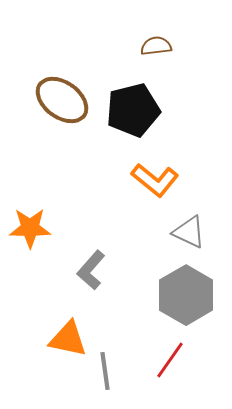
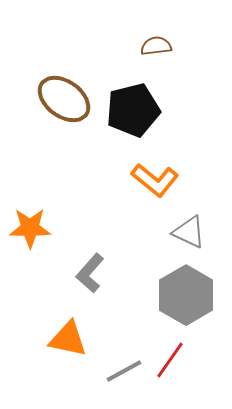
brown ellipse: moved 2 px right, 1 px up
gray L-shape: moved 1 px left, 3 px down
gray line: moved 19 px right; rotated 69 degrees clockwise
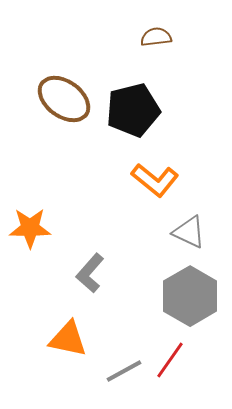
brown semicircle: moved 9 px up
gray hexagon: moved 4 px right, 1 px down
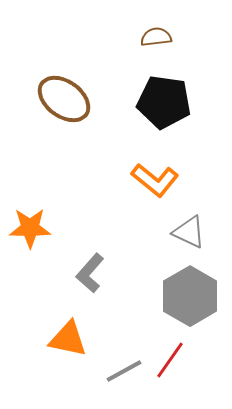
black pentagon: moved 31 px right, 8 px up; rotated 22 degrees clockwise
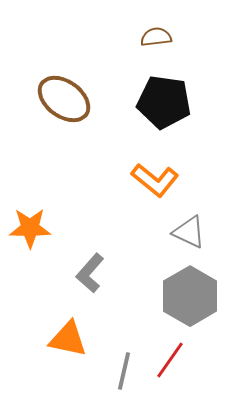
gray line: rotated 48 degrees counterclockwise
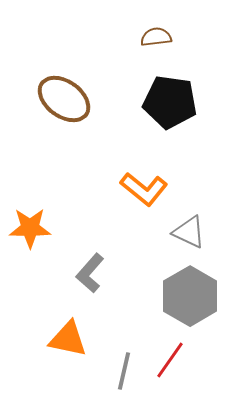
black pentagon: moved 6 px right
orange L-shape: moved 11 px left, 9 px down
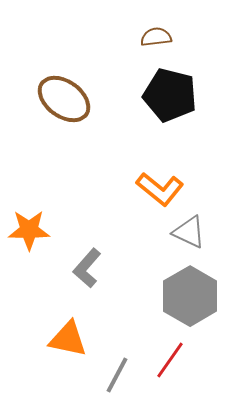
black pentagon: moved 7 px up; rotated 6 degrees clockwise
orange L-shape: moved 16 px right
orange star: moved 1 px left, 2 px down
gray L-shape: moved 3 px left, 5 px up
gray line: moved 7 px left, 4 px down; rotated 15 degrees clockwise
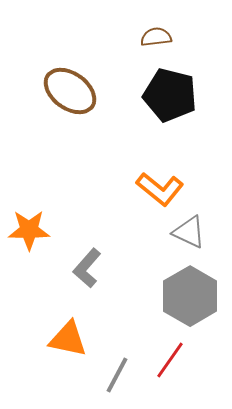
brown ellipse: moved 6 px right, 8 px up
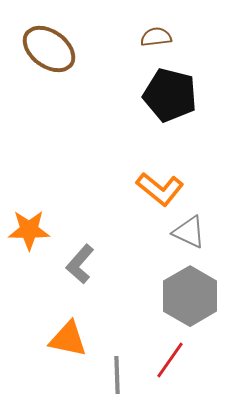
brown ellipse: moved 21 px left, 42 px up
gray L-shape: moved 7 px left, 4 px up
gray line: rotated 30 degrees counterclockwise
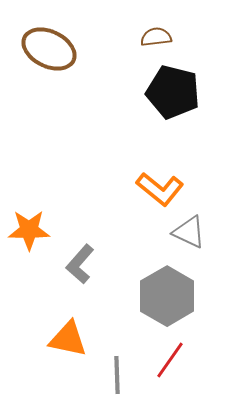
brown ellipse: rotated 10 degrees counterclockwise
black pentagon: moved 3 px right, 3 px up
gray hexagon: moved 23 px left
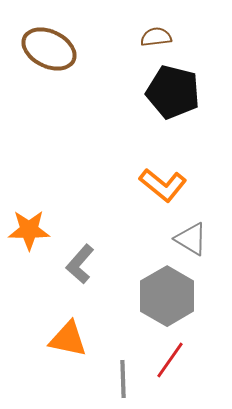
orange L-shape: moved 3 px right, 4 px up
gray triangle: moved 2 px right, 7 px down; rotated 6 degrees clockwise
gray line: moved 6 px right, 4 px down
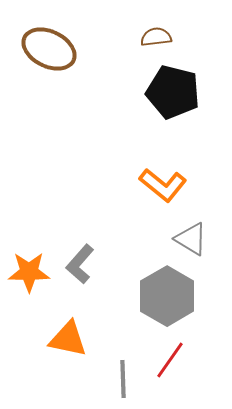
orange star: moved 42 px down
